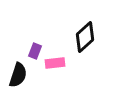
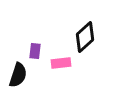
purple rectangle: rotated 14 degrees counterclockwise
pink rectangle: moved 6 px right
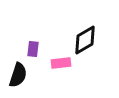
black diamond: moved 3 px down; rotated 12 degrees clockwise
purple rectangle: moved 2 px left, 2 px up
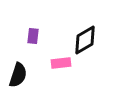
purple rectangle: moved 13 px up
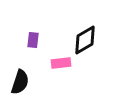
purple rectangle: moved 4 px down
black semicircle: moved 2 px right, 7 px down
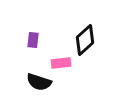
black diamond: rotated 12 degrees counterclockwise
black semicircle: moved 19 px right; rotated 90 degrees clockwise
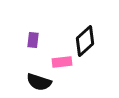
black diamond: moved 1 px down
pink rectangle: moved 1 px right, 1 px up
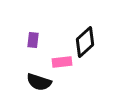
black diamond: moved 1 px down
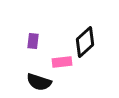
purple rectangle: moved 1 px down
